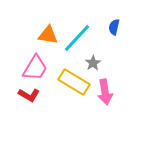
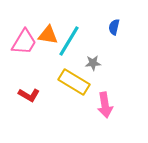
cyan line: moved 8 px left, 3 px down; rotated 12 degrees counterclockwise
gray star: rotated 28 degrees clockwise
pink trapezoid: moved 11 px left, 26 px up
pink arrow: moved 13 px down
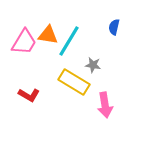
gray star: moved 2 px down; rotated 14 degrees clockwise
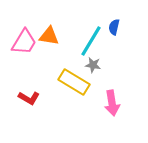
orange triangle: moved 1 px right, 1 px down
cyan line: moved 22 px right
red L-shape: moved 3 px down
pink arrow: moved 7 px right, 2 px up
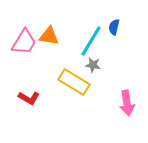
pink arrow: moved 15 px right
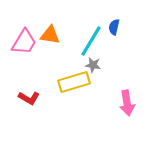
orange triangle: moved 1 px right, 1 px up
yellow rectangle: rotated 48 degrees counterclockwise
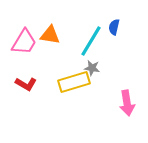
gray star: moved 1 px left, 3 px down
red L-shape: moved 3 px left, 14 px up
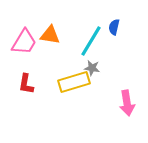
red L-shape: rotated 70 degrees clockwise
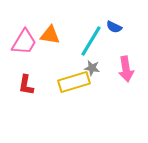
blue semicircle: rotated 77 degrees counterclockwise
red L-shape: moved 1 px down
pink arrow: moved 1 px left, 34 px up
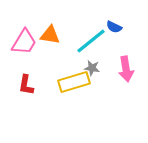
cyan line: rotated 20 degrees clockwise
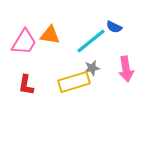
gray star: rotated 21 degrees counterclockwise
